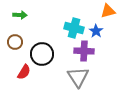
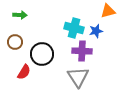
blue star: rotated 24 degrees clockwise
purple cross: moved 2 px left
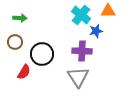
orange triangle: rotated 14 degrees clockwise
green arrow: moved 3 px down
cyan cross: moved 7 px right, 13 px up; rotated 24 degrees clockwise
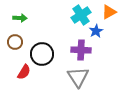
orange triangle: moved 1 px right, 1 px down; rotated 28 degrees counterclockwise
cyan cross: rotated 18 degrees clockwise
blue star: rotated 16 degrees counterclockwise
purple cross: moved 1 px left, 1 px up
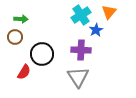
orange triangle: rotated 21 degrees counterclockwise
green arrow: moved 1 px right, 1 px down
blue star: moved 1 px up
brown circle: moved 5 px up
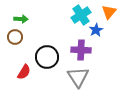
black circle: moved 5 px right, 3 px down
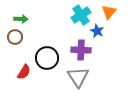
blue star: moved 1 px right, 1 px down; rotated 16 degrees counterclockwise
black circle: moved 1 px down
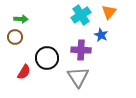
blue star: moved 4 px right, 4 px down
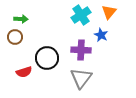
red semicircle: rotated 42 degrees clockwise
gray triangle: moved 3 px right, 1 px down; rotated 10 degrees clockwise
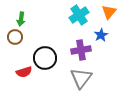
cyan cross: moved 2 px left
green arrow: rotated 96 degrees clockwise
blue star: rotated 16 degrees clockwise
purple cross: rotated 12 degrees counterclockwise
black circle: moved 2 px left
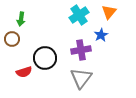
brown circle: moved 3 px left, 2 px down
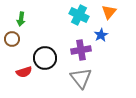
cyan cross: rotated 30 degrees counterclockwise
gray triangle: rotated 15 degrees counterclockwise
